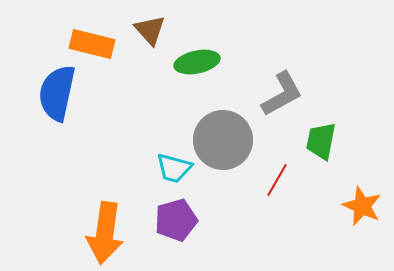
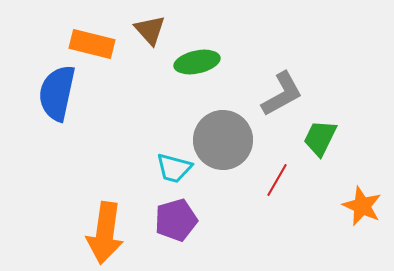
green trapezoid: moved 1 px left, 3 px up; rotated 15 degrees clockwise
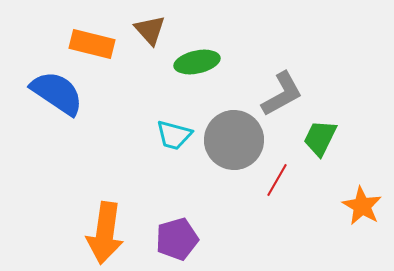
blue semicircle: rotated 112 degrees clockwise
gray circle: moved 11 px right
cyan trapezoid: moved 33 px up
orange star: rotated 6 degrees clockwise
purple pentagon: moved 1 px right, 19 px down
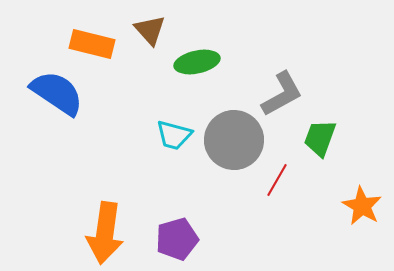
green trapezoid: rotated 6 degrees counterclockwise
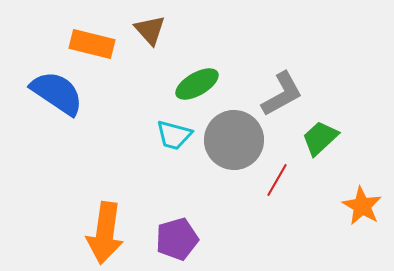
green ellipse: moved 22 px down; rotated 18 degrees counterclockwise
green trapezoid: rotated 27 degrees clockwise
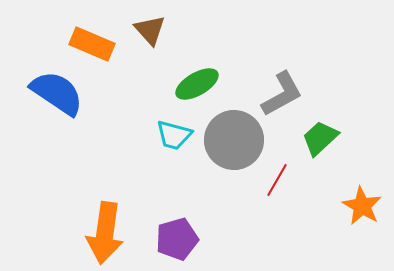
orange rectangle: rotated 9 degrees clockwise
